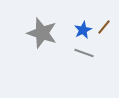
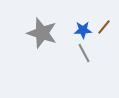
blue star: rotated 24 degrees clockwise
gray line: rotated 42 degrees clockwise
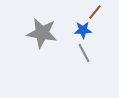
brown line: moved 9 px left, 15 px up
gray star: rotated 8 degrees counterclockwise
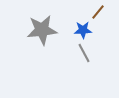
brown line: moved 3 px right
gray star: moved 3 px up; rotated 16 degrees counterclockwise
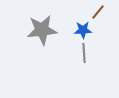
gray line: rotated 24 degrees clockwise
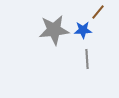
gray star: moved 12 px right
gray line: moved 3 px right, 6 px down
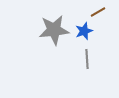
brown line: rotated 21 degrees clockwise
blue star: moved 1 px right, 1 px down; rotated 18 degrees counterclockwise
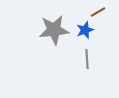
blue star: moved 1 px right, 1 px up
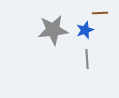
brown line: moved 2 px right, 1 px down; rotated 28 degrees clockwise
gray star: moved 1 px left
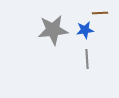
blue star: rotated 12 degrees clockwise
